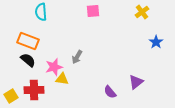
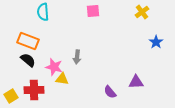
cyan semicircle: moved 2 px right
gray arrow: rotated 24 degrees counterclockwise
pink star: rotated 30 degrees clockwise
purple triangle: rotated 35 degrees clockwise
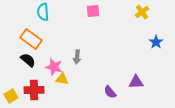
orange rectangle: moved 3 px right, 2 px up; rotated 15 degrees clockwise
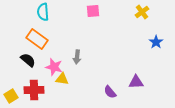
orange rectangle: moved 6 px right
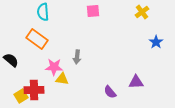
black semicircle: moved 17 px left
pink star: rotated 12 degrees counterclockwise
yellow square: moved 10 px right
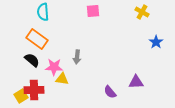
yellow cross: rotated 24 degrees counterclockwise
black semicircle: moved 21 px right
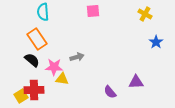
yellow cross: moved 3 px right, 2 px down
orange rectangle: rotated 20 degrees clockwise
gray arrow: rotated 112 degrees counterclockwise
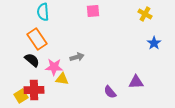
blue star: moved 2 px left, 1 px down
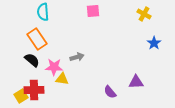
yellow cross: moved 1 px left
